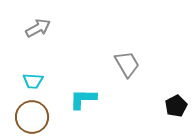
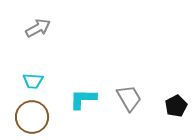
gray trapezoid: moved 2 px right, 34 px down
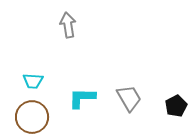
gray arrow: moved 30 px right, 3 px up; rotated 70 degrees counterclockwise
cyan L-shape: moved 1 px left, 1 px up
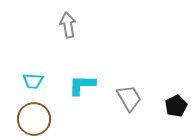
cyan L-shape: moved 13 px up
brown circle: moved 2 px right, 2 px down
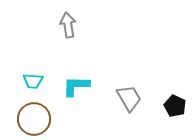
cyan L-shape: moved 6 px left, 1 px down
black pentagon: moved 1 px left; rotated 20 degrees counterclockwise
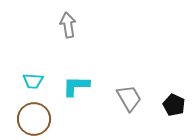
black pentagon: moved 1 px left, 1 px up
